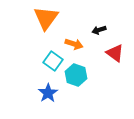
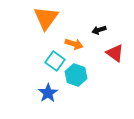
cyan square: moved 2 px right
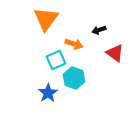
orange triangle: moved 1 px down
cyan square: moved 1 px right, 1 px up; rotated 30 degrees clockwise
cyan hexagon: moved 2 px left, 3 px down
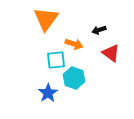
red triangle: moved 4 px left
cyan square: rotated 18 degrees clockwise
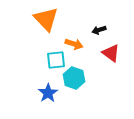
orange triangle: rotated 20 degrees counterclockwise
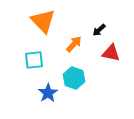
orange triangle: moved 3 px left, 2 px down
black arrow: rotated 24 degrees counterclockwise
orange arrow: rotated 66 degrees counterclockwise
red triangle: rotated 24 degrees counterclockwise
cyan square: moved 22 px left
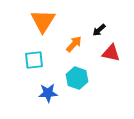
orange triangle: rotated 16 degrees clockwise
cyan hexagon: moved 3 px right
blue star: rotated 30 degrees clockwise
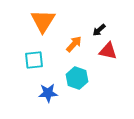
red triangle: moved 3 px left, 2 px up
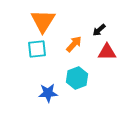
red triangle: moved 1 px left, 1 px down; rotated 12 degrees counterclockwise
cyan square: moved 3 px right, 11 px up
cyan hexagon: rotated 20 degrees clockwise
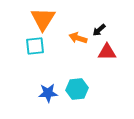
orange triangle: moved 2 px up
orange arrow: moved 4 px right, 6 px up; rotated 114 degrees counterclockwise
cyan square: moved 2 px left, 3 px up
cyan hexagon: moved 11 px down; rotated 15 degrees clockwise
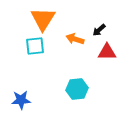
orange arrow: moved 3 px left, 1 px down
blue star: moved 27 px left, 7 px down
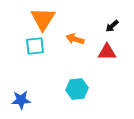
black arrow: moved 13 px right, 4 px up
